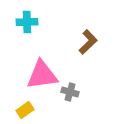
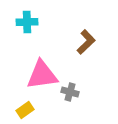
brown L-shape: moved 2 px left
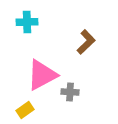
pink triangle: rotated 20 degrees counterclockwise
gray cross: rotated 12 degrees counterclockwise
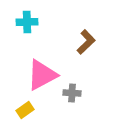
gray cross: moved 2 px right, 1 px down
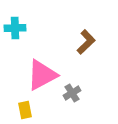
cyan cross: moved 12 px left, 6 px down
gray cross: rotated 36 degrees counterclockwise
yellow rectangle: rotated 66 degrees counterclockwise
